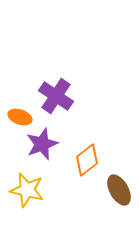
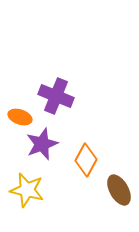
purple cross: rotated 12 degrees counterclockwise
orange diamond: moved 1 px left; rotated 24 degrees counterclockwise
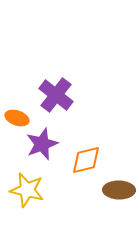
purple cross: moved 1 px up; rotated 16 degrees clockwise
orange ellipse: moved 3 px left, 1 px down
orange diamond: rotated 48 degrees clockwise
brown ellipse: rotated 60 degrees counterclockwise
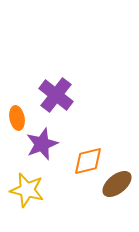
orange ellipse: rotated 60 degrees clockwise
orange diamond: moved 2 px right, 1 px down
brown ellipse: moved 2 px left, 6 px up; rotated 40 degrees counterclockwise
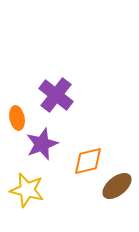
brown ellipse: moved 2 px down
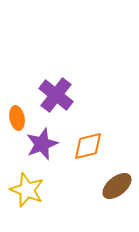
orange diamond: moved 15 px up
yellow star: rotated 8 degrees clockwise
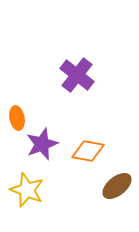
purple cross: moved 21 px right, 20 px up
orange diamond: moved 5 px down; rotated 24 degrees clockwise
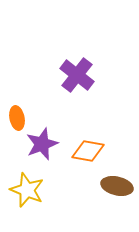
brown ellipse: rotated 52 degrees clockwise
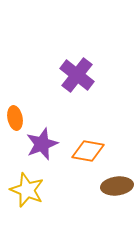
orange ellipse: moved 2 px left
brown ellipse: rotated 20 degrees counterclockwise
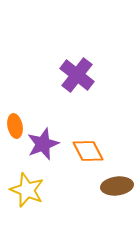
orange ellipse: moved 8 px down
purple star: moved 1 px right
orange diamond: rotated 52 degrees clockwise
